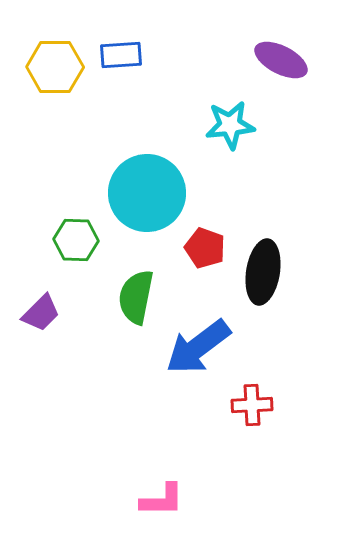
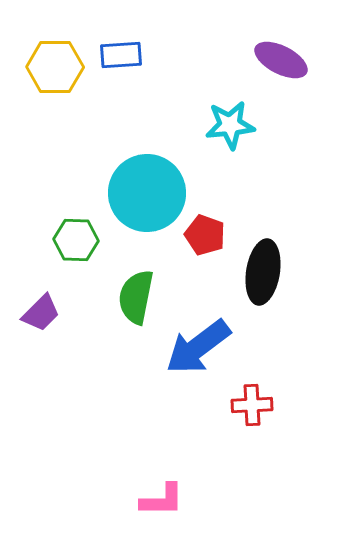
red pentagon: moved 13 px up
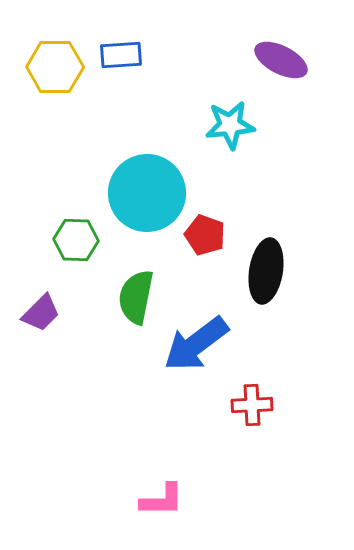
black ellipse: moved 3 px right, 1 px up
blue arrow: moved 2 px left, 3 px up
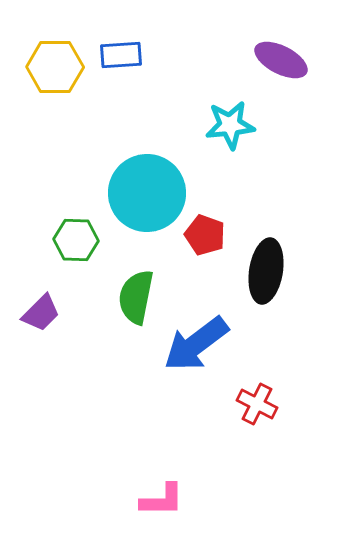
red cross: moved 5 px right, 1 px up; rotated 30 degrees clockwise
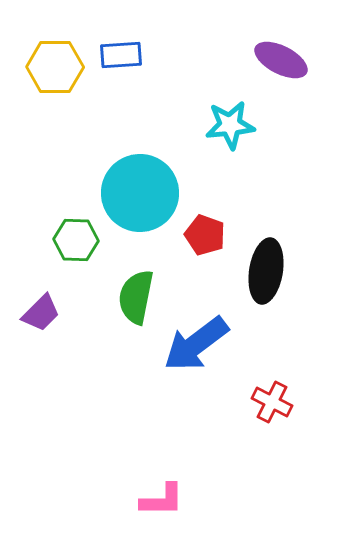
cyan circle: moved 7 px left
red cross: moved 15 px right, 2 px up
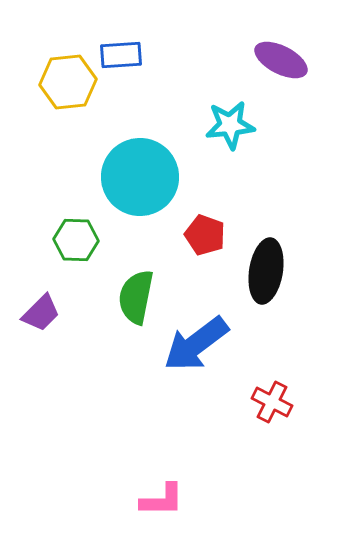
yellow hexagon: moved 13 px right, 15 px down; rotated 6 degrees counterclockwise
cyan circle: moved 16 px up
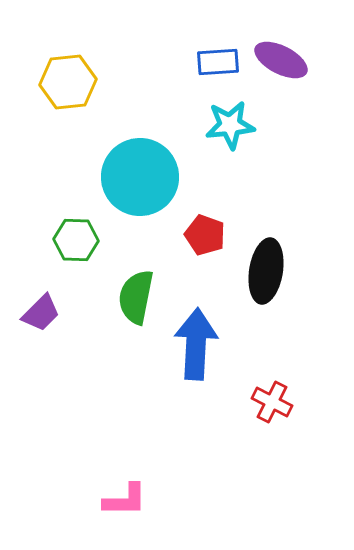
blue rectangle: moved 97 px right, 7 px down
blue arrow: rotated 130 degrees clockwise
pink L-shape: moved 37 px left
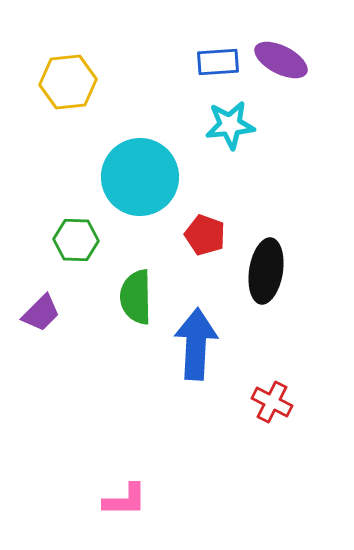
green semicircle: rotated 12 degrees counterclockwise
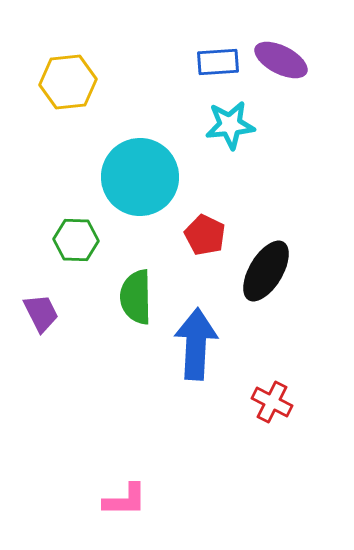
red pentagon: rotated 6 degrees clockwise
black ellipse: rotated 22 degrees clockwise
purple trapezoid: rotated 72 degrees counterclockwise
